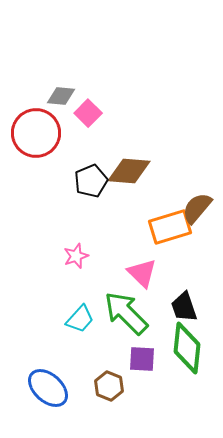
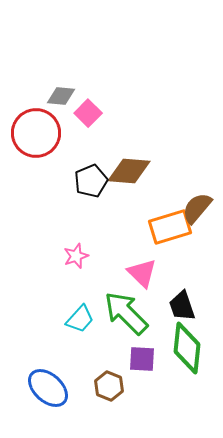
black trapezoid: moved 2 px left, 1 px up
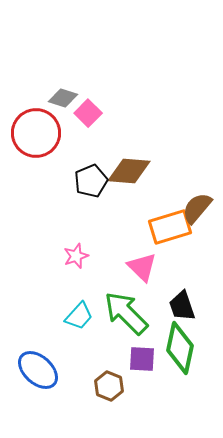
gray diamond: moved 2 px right, 2 px down; rotated 12 degrees clockwise
pink triangle: moved 6 px up
cyan trapezoid: moved 1 px left, 3 px up
green diamond: moved 7 px left; rotated 6 degrees clockwise
blue ellipse: moved 10 px left, 18 px up
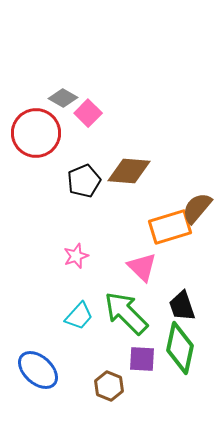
gray diamond: rotated 12 degrees clockwise
black pentagon: moved 7 px left
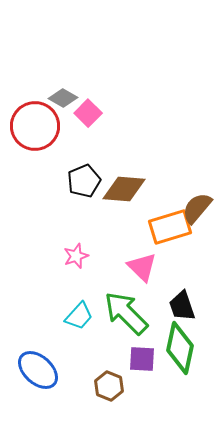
red circle: moved 1 px left, 7 px up
brown diamond: moved 5 px left, 18 px down
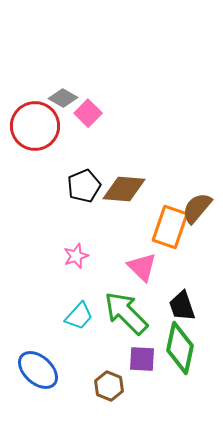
black pentagon: moved 5 px down
orange rectangle: rotated 54 degrees counterclockwise
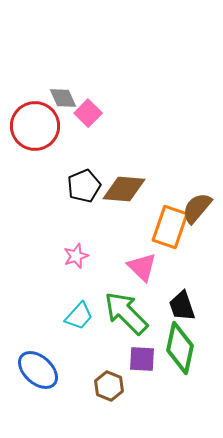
gray diamond: rotated 36 degrees clockwise
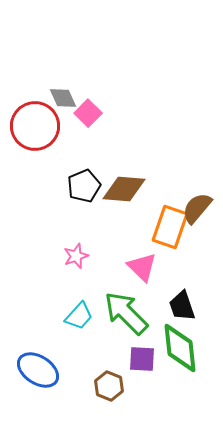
green diamond: rotated 18 degrees counterclockwise
blue ellipse: rotated 9 degrees counterclockwise
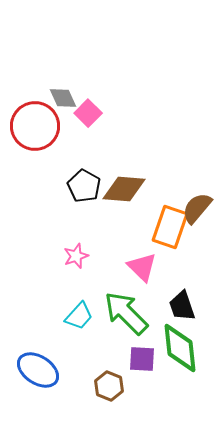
black pentagon: rotated 20 degrees counterclockwise
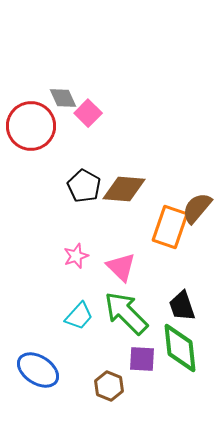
red circle: moved 4 px left
pink triangle: moved 21 px left
